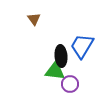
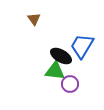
black ellipse: rotated 55 degrees counterclockwise
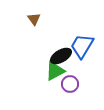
black ellipse: rotated 60 degrees counterclockwise
green triangle: rotated 35 degrees counterclockwise
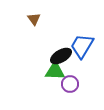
green triangle: rotated 30 degrees clockwise
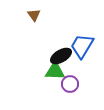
brown triangle: moved 4 px up
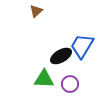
brown triangle: moved 2 px right, 4 px up; rotated 24 degrees clockwise
green triangle: moved 11 px left, 8 px down
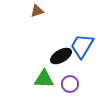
brown triangle: moved 1 px right; rotated 24 degrees clockwise
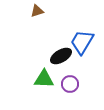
blue trapezoid: moved 4 px up
